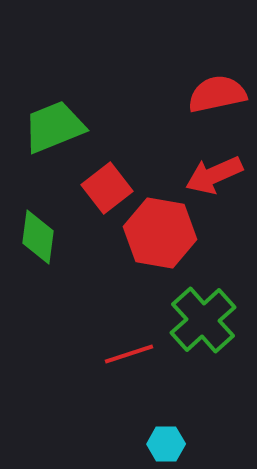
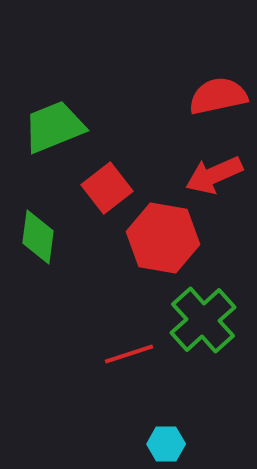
red semicircle: moved 1 px right, 2 px down
red hexagon: moved 3 px right, 5 px down
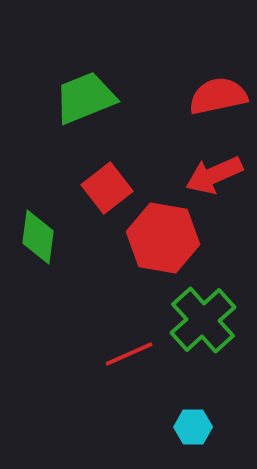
green trapezoid: moved 31 px right, 29 px up
red line: rotated 6 degrees counterclockwise
cyan hexagon: moved 27 px right, 17 px up
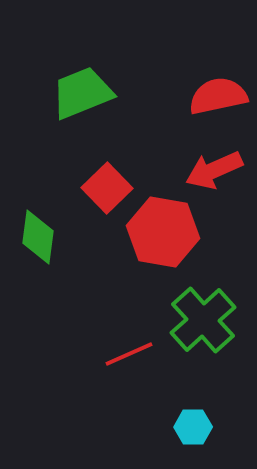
green trapezoid: moved 3 px left, 5 px up
red arrow: moved 5 px up
red square: rotated 6 degrees counterclockwise
red hexagon: moved 6 px up
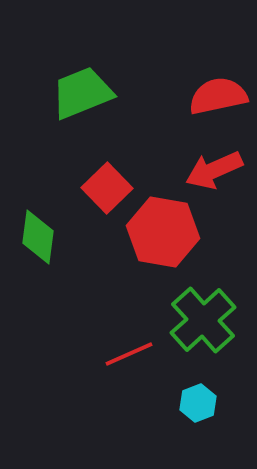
cyan hexagon: moved 5 px right, 24 px up; rotated 21 degrees counterclockwise
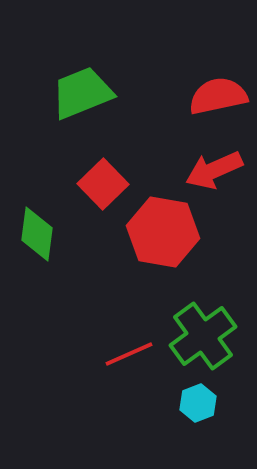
red square: moved 4 px left, 4 px up
green diamond: moved 1 px left, 3 px up
green cross: moved 16 px down; rotated 6 degrees clockwise
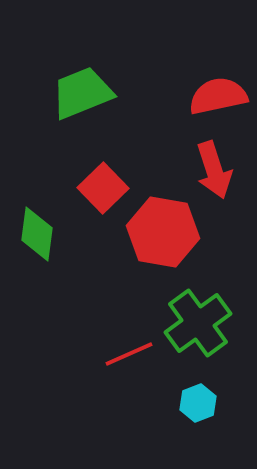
red arrow: rotated 84 degrees counterclockwise
red square: moved 4 px down
green cross: moved 5 px left, 13 px up
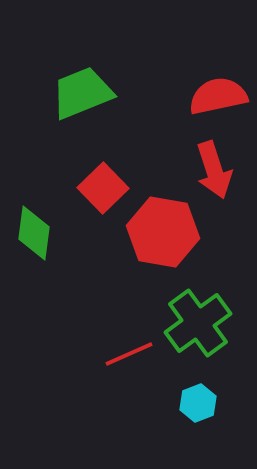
green diamond: moved 3 px left, 1 px up
